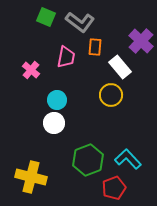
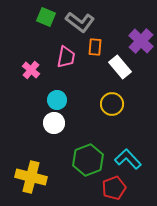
yellow circle: moved 1 px right, 9 px down
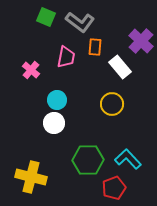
green hexagon: rotated 20 degrees clockwise
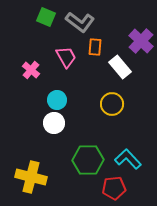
pink trapezoid: rotated 40 degrees counterclockwise
red pentagon: rotated 15 degrees clockwise
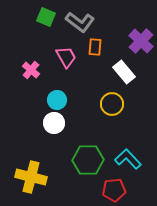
white rectangle: moved 4 px right, 5 px down
red pentagon: moved 2 px down
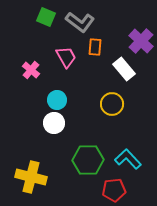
white rectangle: moved 3 px up
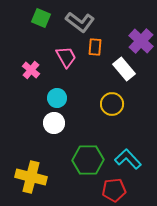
green square: moved 5 px left, 1 px down
cyan circle: moved 2 px up
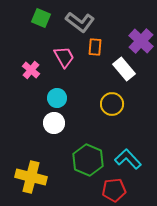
pink trapezoid: moved 2 px left
green hexagon: rotated 24 degrees clockwise
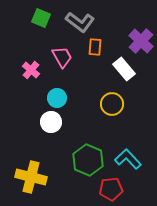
pink trapezoid: moved 2 px left
white circle: moved 3 px left, 1 px up
red pentagon: moved 3 px left, 1 px up
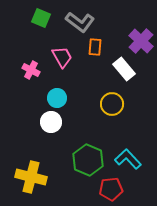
pink cross: rotated 12 degrees counterclockwise
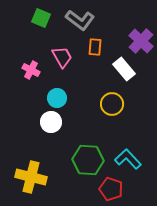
gray L-shape: moved 2 px up
green hexagon: rotated 20 degrees counterclockwise
red pentagon: rotated 25 degrees clockwise
